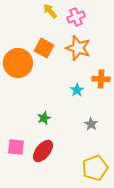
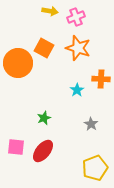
yellow arrow: rotated 140 degrees clockwise
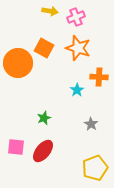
orange cross: moved 2 px left, 2 px up
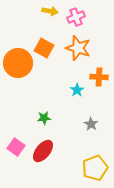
green star: rotated 16 degrees clockwise
pink square: rotated 30 degrees clockwise
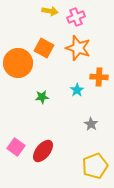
green star: moved 2 px left, 21 px up
yellow pentagon: moved 2 px up
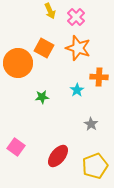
yellow arrow: rotated 56 degrees clockwise
pink cross: rotated 24 degrees counterclockwise
red ellipse: moved 15 px right, 5 px down
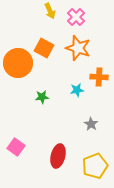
cyan star: rotated 24 degrees clockwise
red ellipse: rotated 25 degrees counterclockwise
